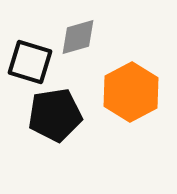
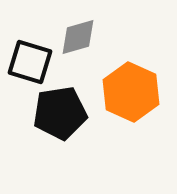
orange hexagon: rotated 8 degrees counterclockwise
black pentagon: moved 5 px right, 2 px up
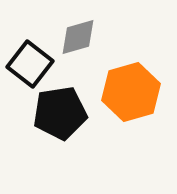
black square: moved 2 px down; rotated 21 degrees clockwise
orange hexagon: rotated 20 degrees clockwise
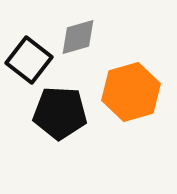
black square: moved 1 px left, 4 px up
black pentagon: rotated 12 degrees clockwise
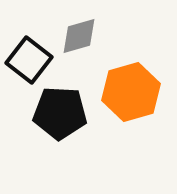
gray diamond: moved 1 px right, 1 px up
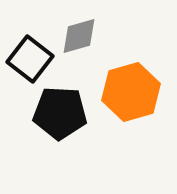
black square: moved 1 px right, 1 px up
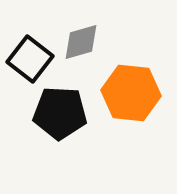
gray diamond: moved 2 px right, 6 px down
orange hexagon: moved 1 px down; rotated 22 degrees clockwise
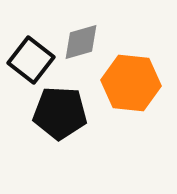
black square: moved 1 px right, 1 px down
orange hexagon: moved 10 px up
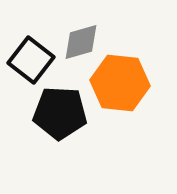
orange hexagon: moved 11 px left
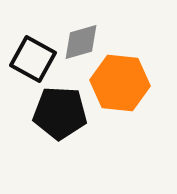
black square: moved 2 px right, 1 px up; rotated 9 degrees counterclockwise
